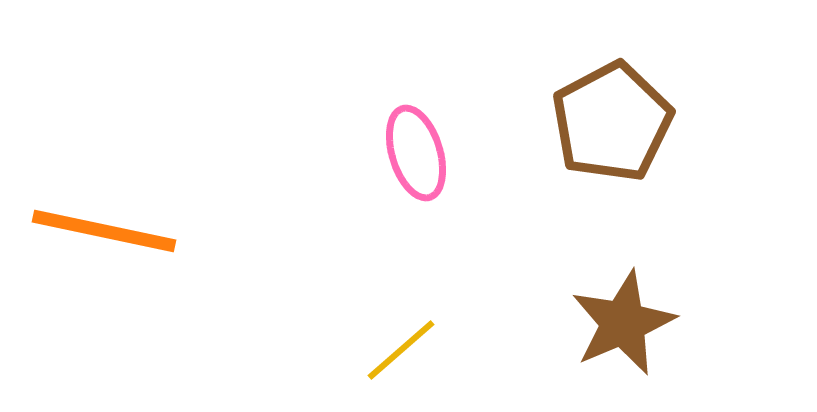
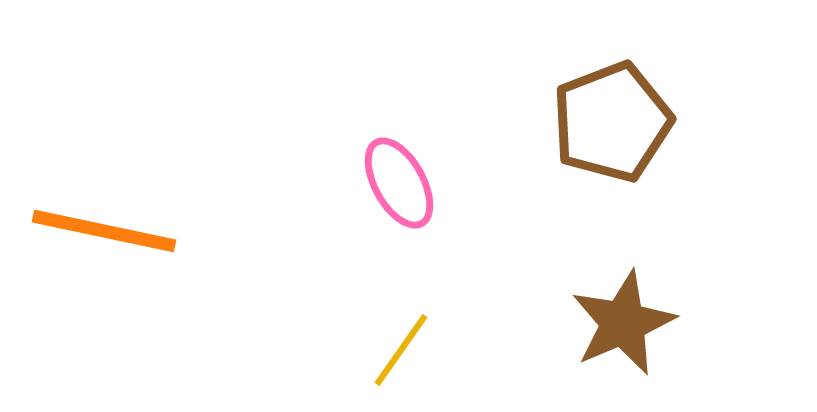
brown pentagon: rotated 7 degrees clockwise
pink ellipse: moved 17 px left, 30 px down; rotated 12 degrees counterclockwise
yellow line: rotated 14 degrees counterclockwise
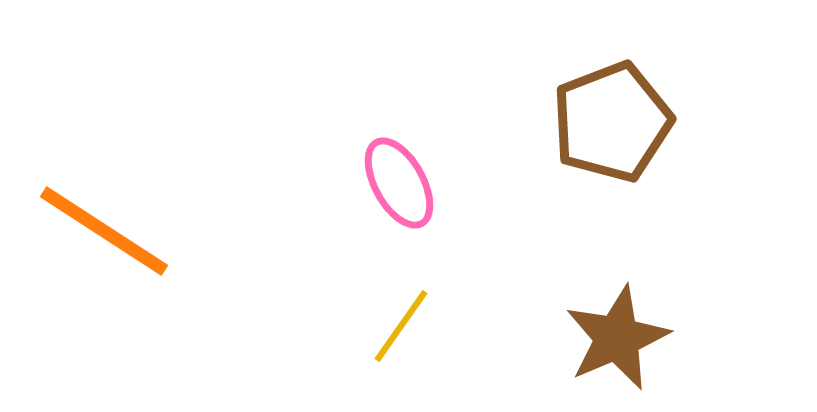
orange line: rotated 21 degrees clockwise
brown star: moved 6 px left, 15 px down
yellow line: moved 24 px up
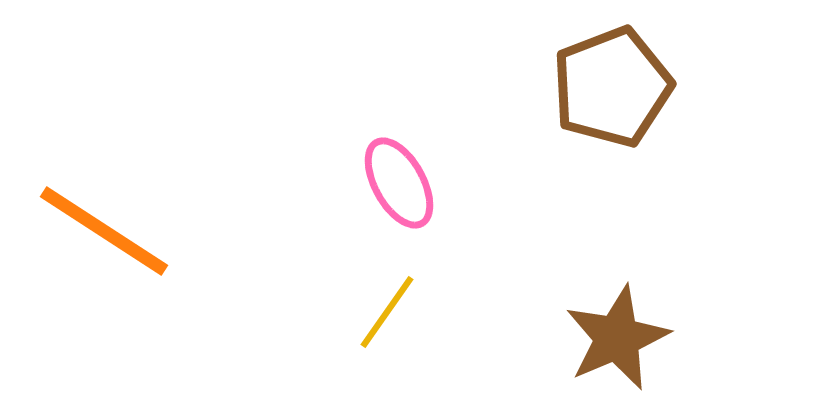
brown pentagon: moved 35 px up
yellow line: moved 14 px left, 14 px up
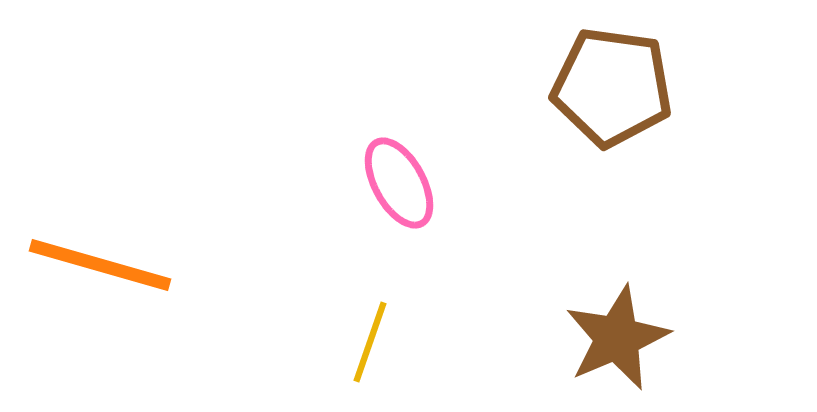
brown pentagon: rotated 29 degrees clockwise
orange line: moved 4 px left, 34 px down; rotated 17 degrees counterclockwise
yellow line: moved 17 px left, 30 px down; rotated 16 degrees counterclockwise
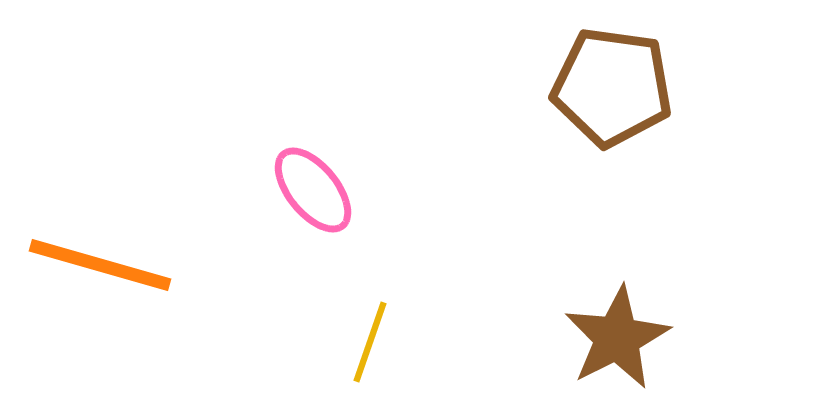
pink ellipse: moved 86 px left, 7 px down; rotated 10 degrees counterclockwise
brown star: rotated 4 degrees counterclockwise
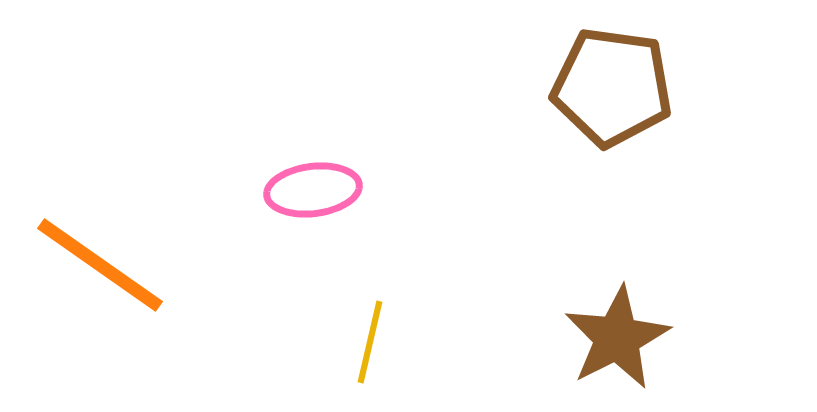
pink ellipse: rotated 58 degrees counterclockwise
orange line: rotated 19 degrees clockwise
yellow line: rotated 6 degrees counterclockwise
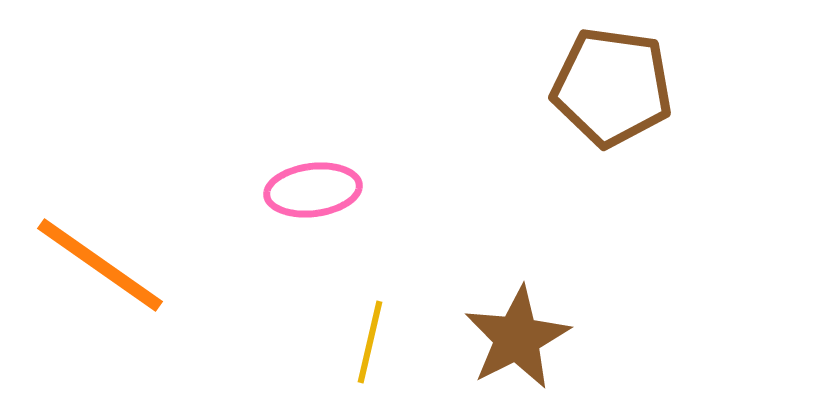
brown star: moved 100 px left
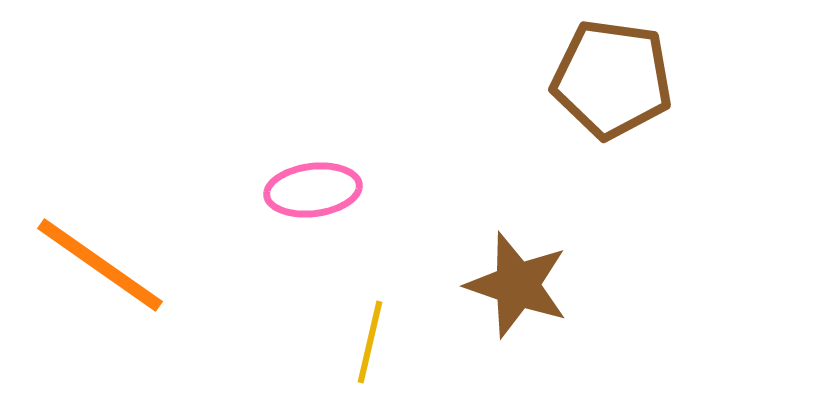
brown pentagon: moved 8 px up
brown star: moved 53 px up; rotated 26 degrees counterclockwise
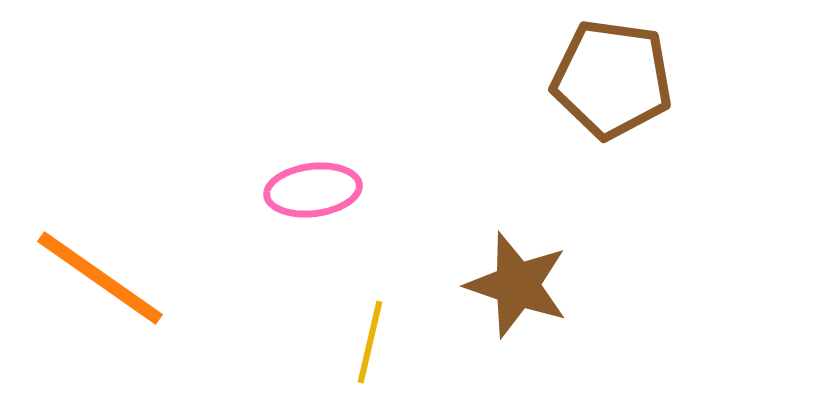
orange line: moved 13 px down
